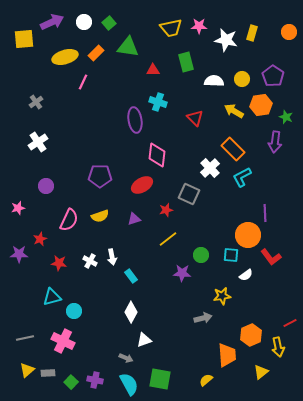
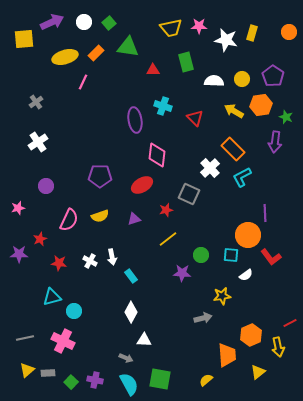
cyan cross at (158, 102): moved 5 px right, 4 px down
white triangle at (144, 340): rotated 21 degrees clockwise
yellow triangle at (261, 372): moved 3 px left
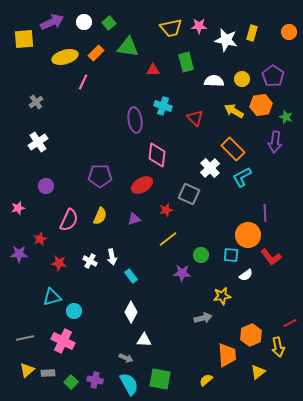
yellow semicircle at (100, 216): rotated 48 degrees counterclockwise
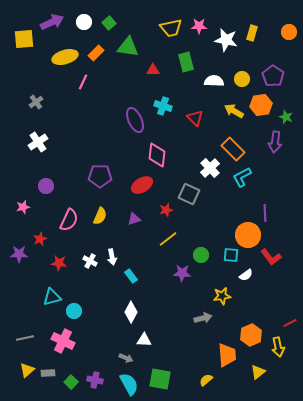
purple ellipse at (135, 120): rotated 15 degrees counterclockwise
pink star at (18, 208): moved 5 px right, 1 px up
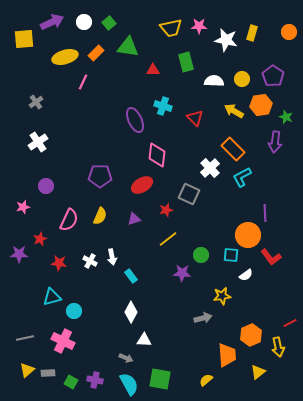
green square at (71, 382): rotated 16 degrees counterclockwise
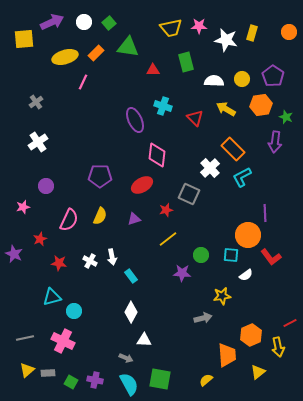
yellow arrow at (234, 111): moved 8 px left, 2 px up
purple star at (19, 254): moved 5 px left; rotated 24 degrees clockwise
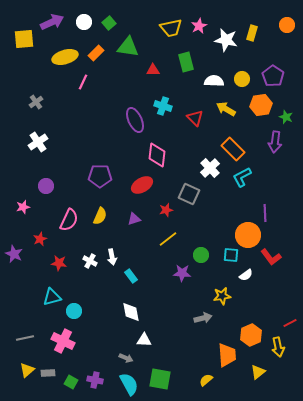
pink star at (199, 26): rotated 28 degrees counterclockwise
orange circle at (289, 32): moved 2 px left, 7 px up
white diamond at (131, 312): rotated 40 degrees counterclockwise
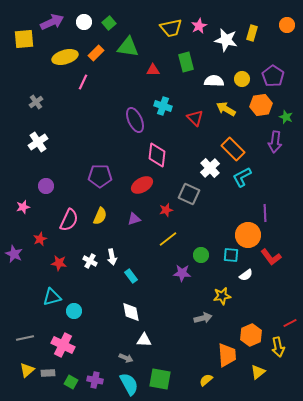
pink cross at (63, 341): moved 4 px down
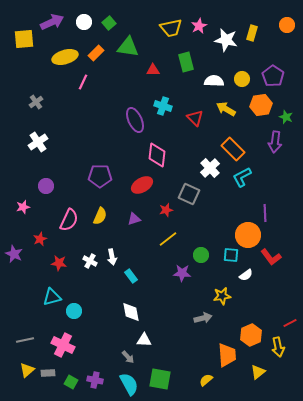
gray line at (25, 338): moved 2 px down
gray arrow at (126, 358): moved 2 px right, 1 px up; rotated 24 degrees clockwise
